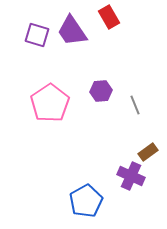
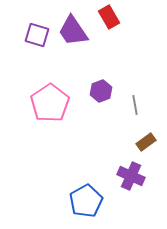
purple trapezoid: moved 1 px right
purple hexagon: rotated 15 degrees counterclockwise
gray line: rotated 12 degrees clockwise
brown rectangle: moved 2 px left, 10 px up
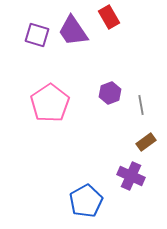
purple hexagon: moved 9 px right, 2 px down
gray line: moved 6 px right
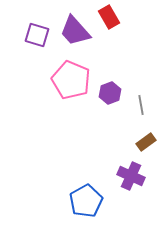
purple trapezoid: moved 2 px right; rotated 8 degrees counterclockwise
pink pentagon: moved 21 px right, 23 px up; rotated 15 degrees counterclockwise
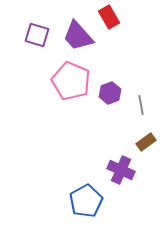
purple trapezoid: moved 3 px right, 5 px down
pink pentagon: moved 1 px down
purple cross: moved 10 px left, 6 px up
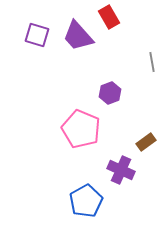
pink pentagon: moved 10 px right, 48 px down
gray line: moved 11 px right, 43 px up
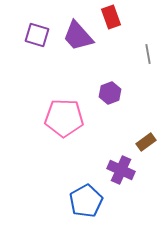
red rectangle: moved 2 px right; rotated 10 degrees clockwise
gray line: moved 4 px left, 8 px up
pink pentagon: moved 17 px left, 11 px up; rotated 21 degrees counterclockwise
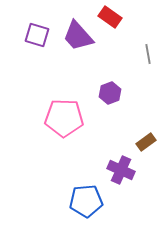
red rectangle: moved 1 px left; rotated 35 degrees counterclockwise
blue pentagon: rotated 24 degrees clockwise
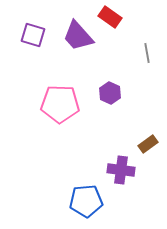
purple square: moved 4 px left
gray line: moved 1 px left, 1 px up
purple hexagon: rotated 15 degrees counterclockwise
pink pentagon: moved 4 px left, 14 px up
brown rectangle: moved 2 px right, 2 px down
purple cross: rotated 16 degrees counterclockwise
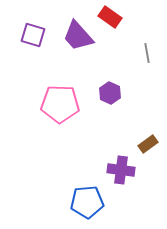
blue pentagon: moved 1 px right, 1 px down
